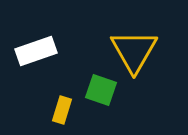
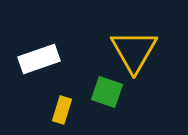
white rectangle: moved 3 px right, 8 px down
green square: moved 6 px right, 2 px down
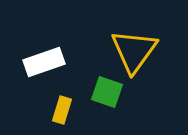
yellow triangle: rotated 6 degrees clockwise
white rectangle: moved 5 px right, 3 px down
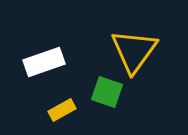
yellow rectangle: rotated 44 degrees clockwise
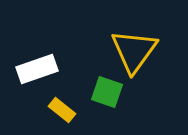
white rectangle: moved 7 px left, 7 px down
yellow rectangle: rotated 68 degrees clockwise
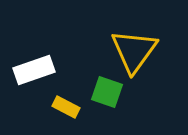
white rectangle: moved 3 px left, 1 px down
yellow rectangle: moved 4 px right, 3 px up; rotated 12 degrees counterclockwise
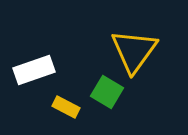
green square: rotated 12 degrees clockwise
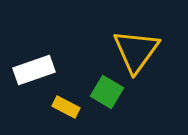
yellow triangle: moved 2 px right
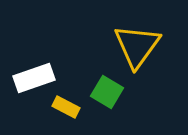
yellow triangle: moved 1 px right, 5 px up
white rectangle: moved 8 px down
